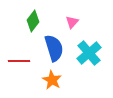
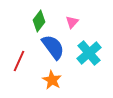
green diamond: moved 6 px right
blue semicircle: moved 1 px left, 1 px up; rotated 20 degrees counterclockwise
red line: rotated 65 degrees counterclockwise
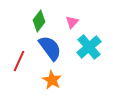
blue semicircle: moved 3 px left, 1 px down
cyan cross: moved 6 px up
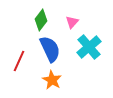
green diamond: moved 2 px right, 1 px up
blue semicircle: moved 1 px down; rotated 12 degrees clockwise
